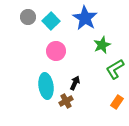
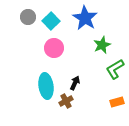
pink circle: moved 2 px left, 3 px up
orange rectangle: rotated 40 degrees clockwise
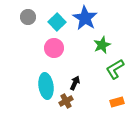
cyan square: moved 6 px right, 1 px down
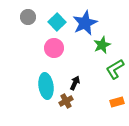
blue star: moved 5 px down; rotated 15 degrees clockwise
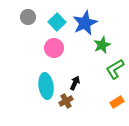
orange rectangle: rotated 16 degrees counterclockwise
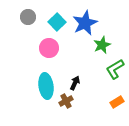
pink circle: moved 5 px left
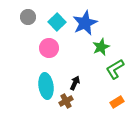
green star: moved 1 px left, 2 px down
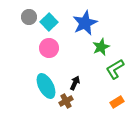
gray circle: moved 1 px right
cyan square: moved 8 px left
cyan ellipse: rotated 20 degrees counterclockwise
